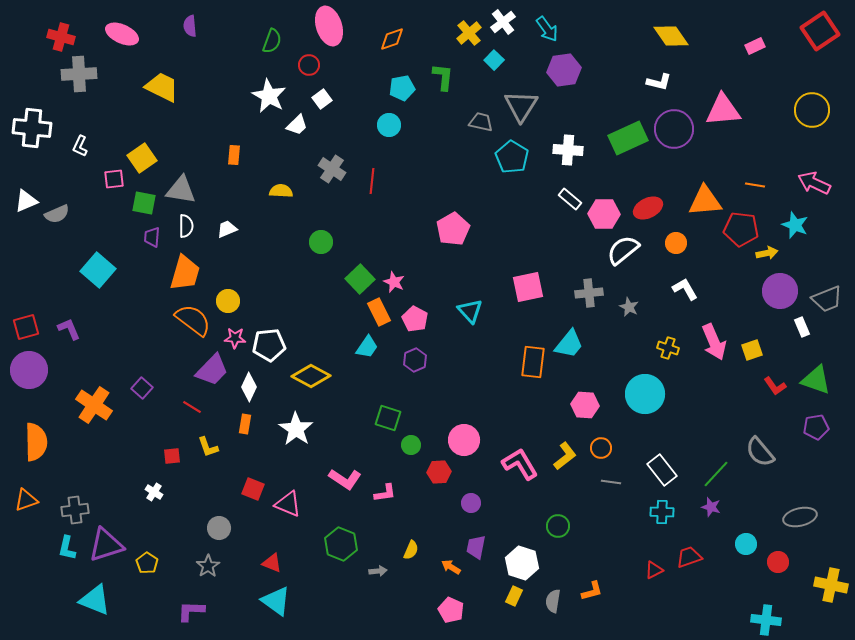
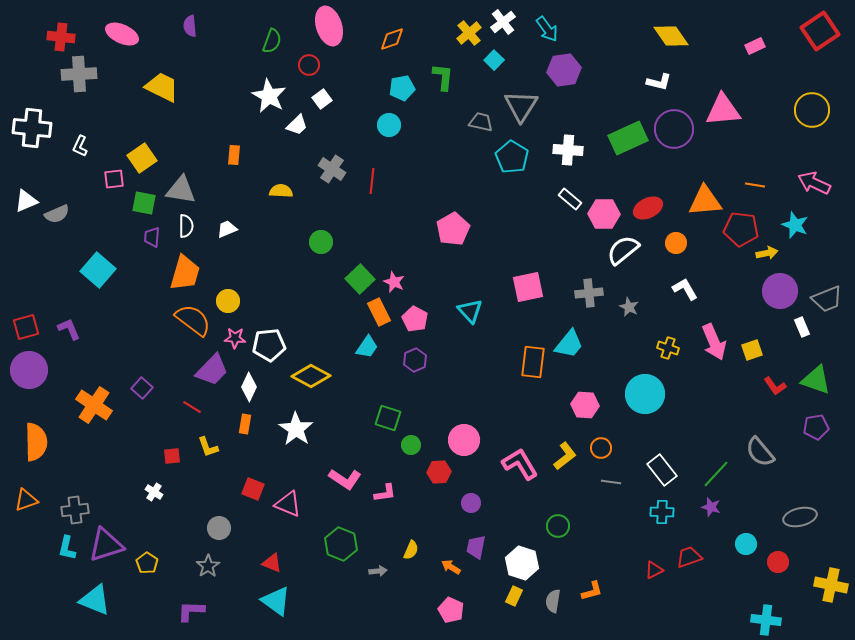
red cross at (61, 37): rotated 8 degrees counterclockwise
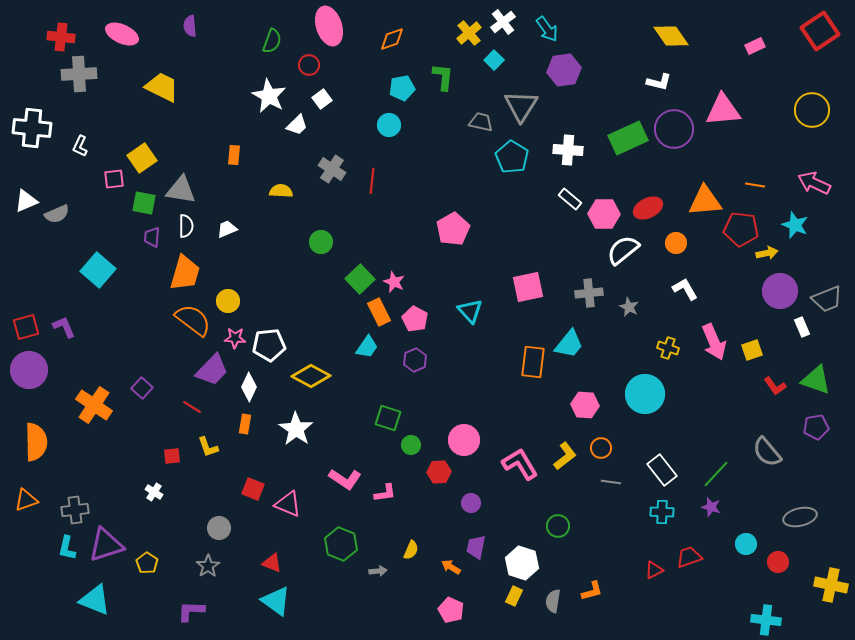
purple L-shape at (69, 329): moved 5 px left, 2 px up
gray semicircle at (760, 452): moved 7 px right
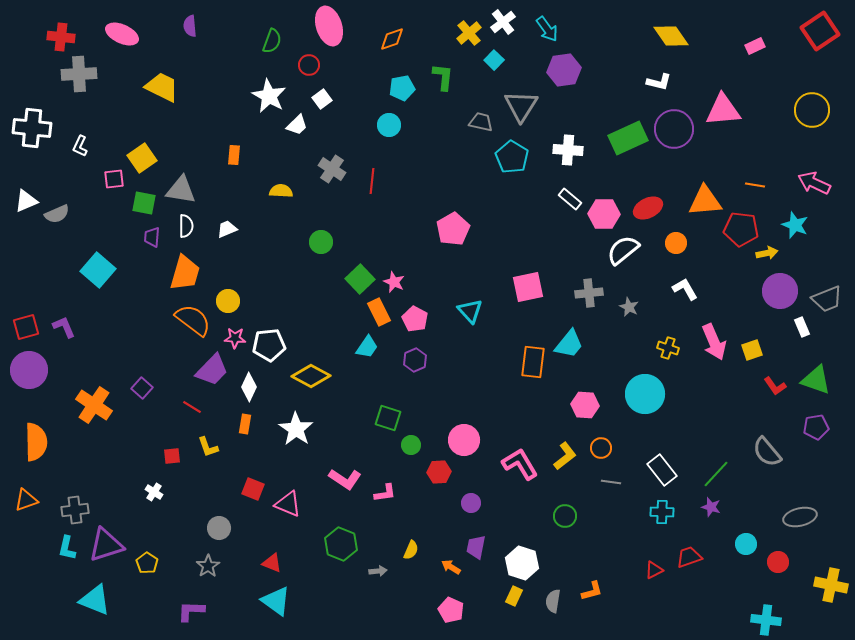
green circle at (558, 526): moved 7 px right, 10 px up
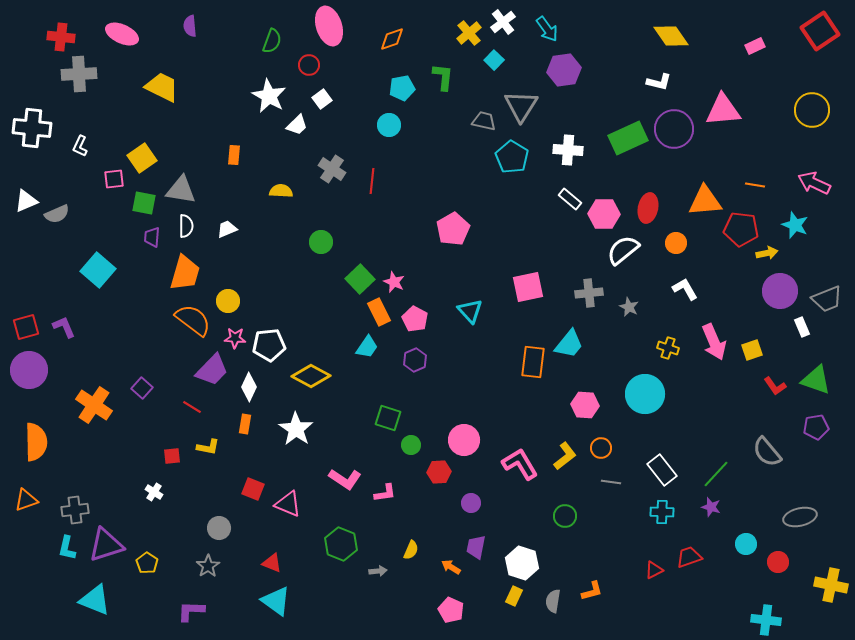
gray trapezoid at (481, 122): moved 3 px right, 1 px up
red ellipse at (648, 208): rotated 52 degrees counterclockwise
yellow L-shape at (208, 447): rotated 60 degrees counterclockwise
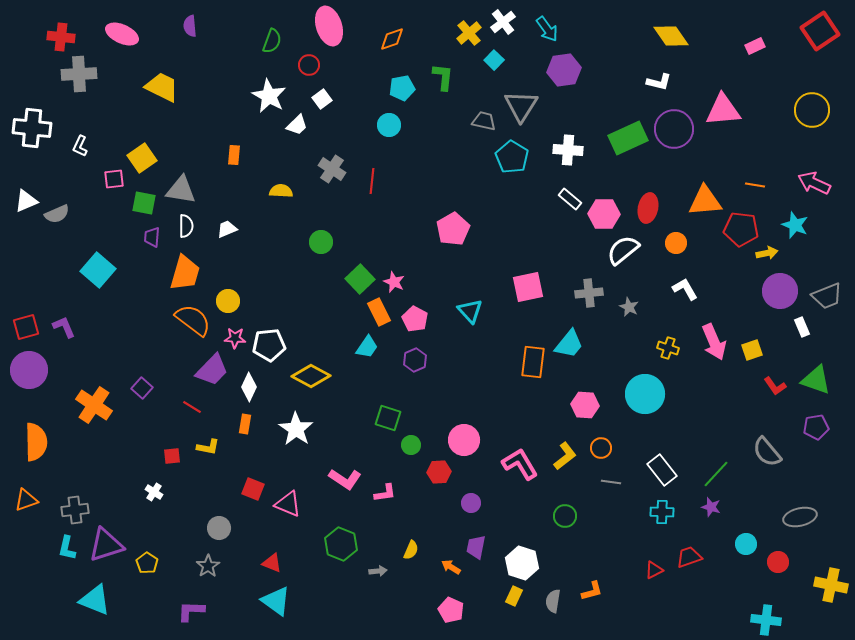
gray trapezoid at (827, 299): moved 3 px up
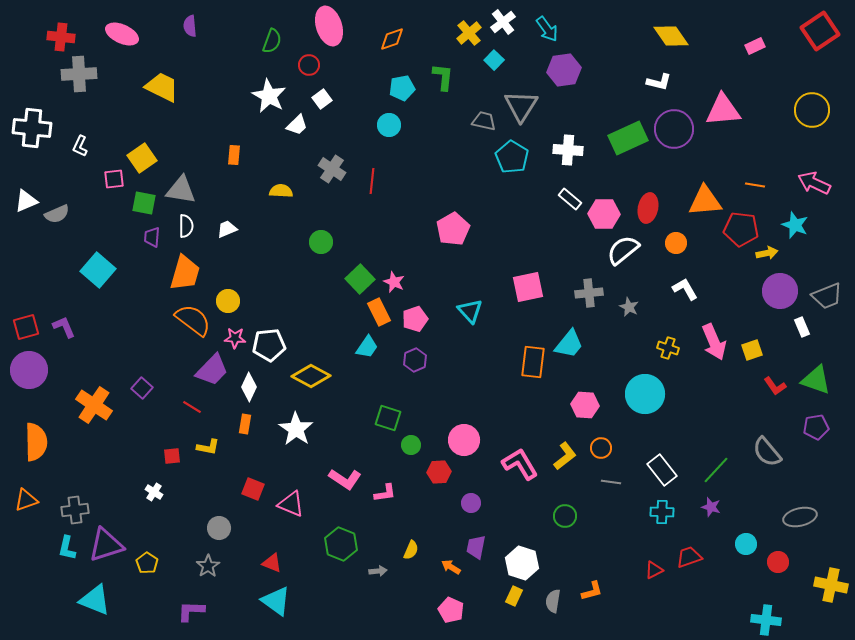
pink pentagon at (415, 319): rotated 25 degrees clockwise
green line at (716, 474): moved 4 px up
pink triangle at (288, 504): moved 3 px right
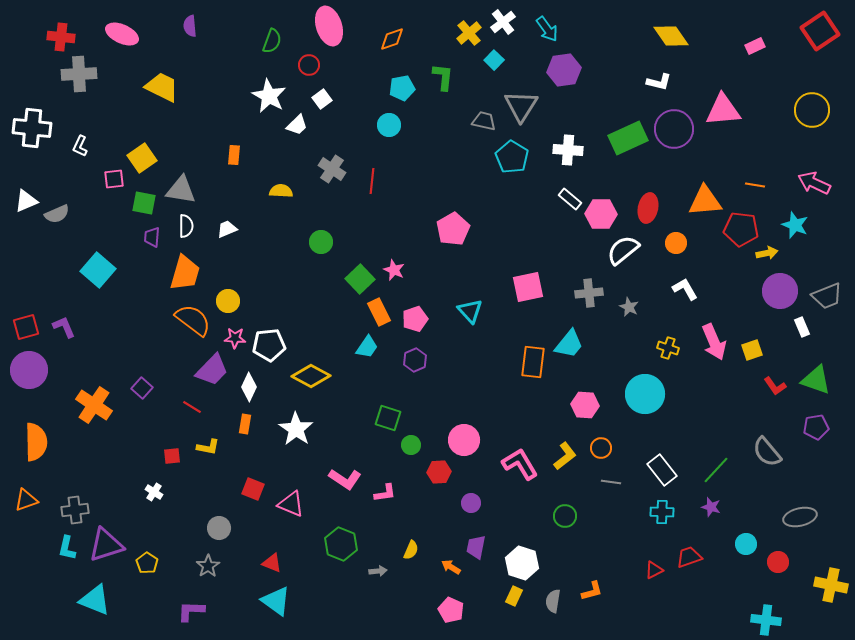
pink hexagon at (604, 214): moved 3 px left
pink star at (394, 282): moved 12 px up
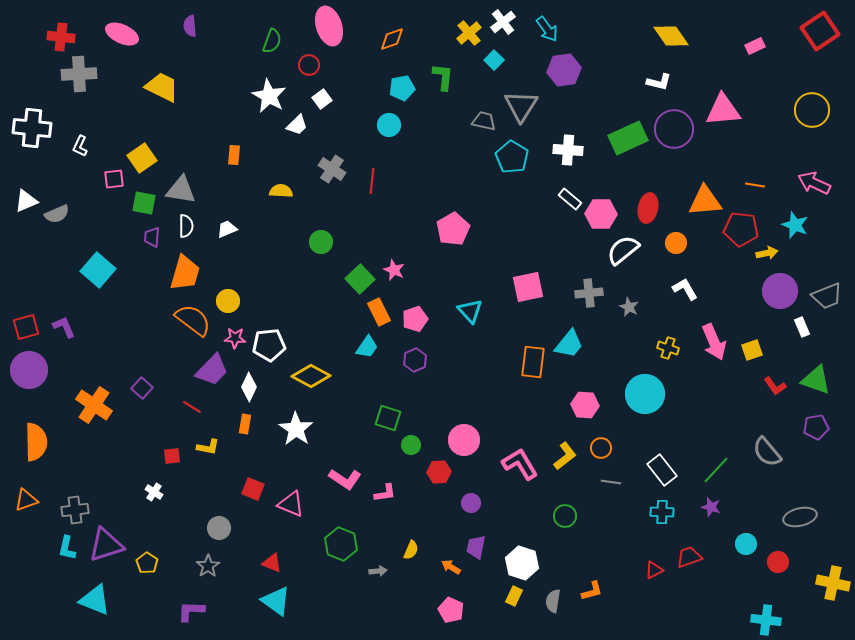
yellow cross at (831, 585): moved 2 px right, 2 px up
